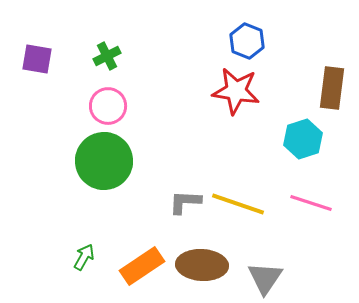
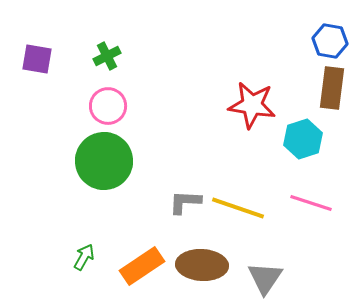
blue hexagon: moved 83 px right; rotated 12 degrees counterclockwise
red star: moved 16 px right, 14 px down
yellow line: moved 4 px down
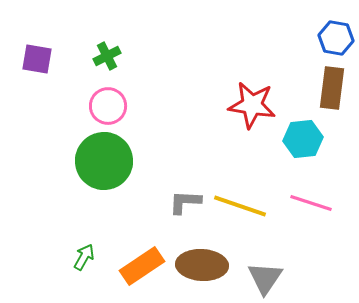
blue hexagon: moved 6 px right, 3 px up
cyan hexagon: rotated 12 degrees clockwise
yellow line: moved 2 px right, 2 px up
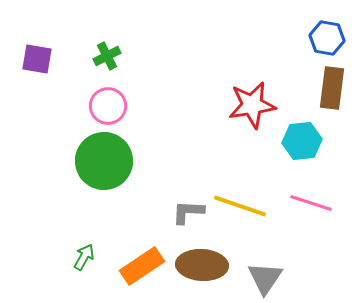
blue hexagon: moved 9 px left
red star: rotated 18 degrees counterclockwise
cyan hexagon: moved 1 px left, 2 px down
gray L-shape: moved 3 px right, 10 px down
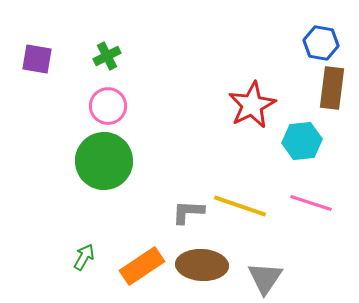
blue hexagon: moved 6 px left, 5 px down
red star: rotated 18 degrees counterclockwise
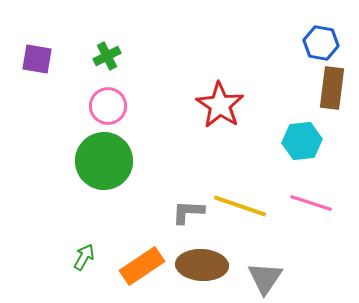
red star: moved 32 px left; rotated 12 degrees counterclockwise
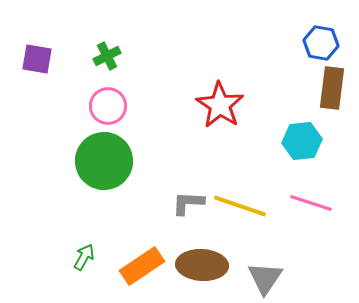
gray L-shape: moved 9 px up
